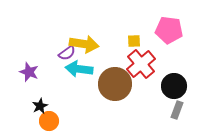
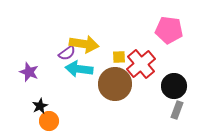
yellow square: moved 15 px left, 16 px down
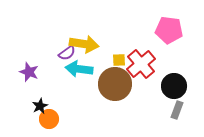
yellow square: moved 3 px down
orange circle: moved 2 px up
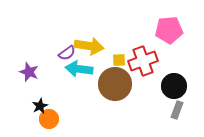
pink pentagon: rotated 12 degrees counterclockwise
yellow arrow: moved 5 px right, 2 px down
red cross: moved 2 px right, 3 px up; rotated 20 degrees clockwise
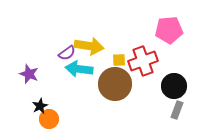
purple star: moved 2 px down
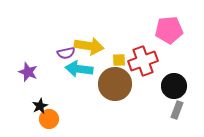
purple semicircle: moved 1 px left; rotated 24 degrees clockwise
purple star: moved 1 px left, 2 px up
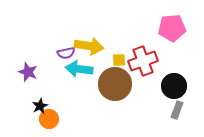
pink pentagon: moved 3 px right, 2 px up
